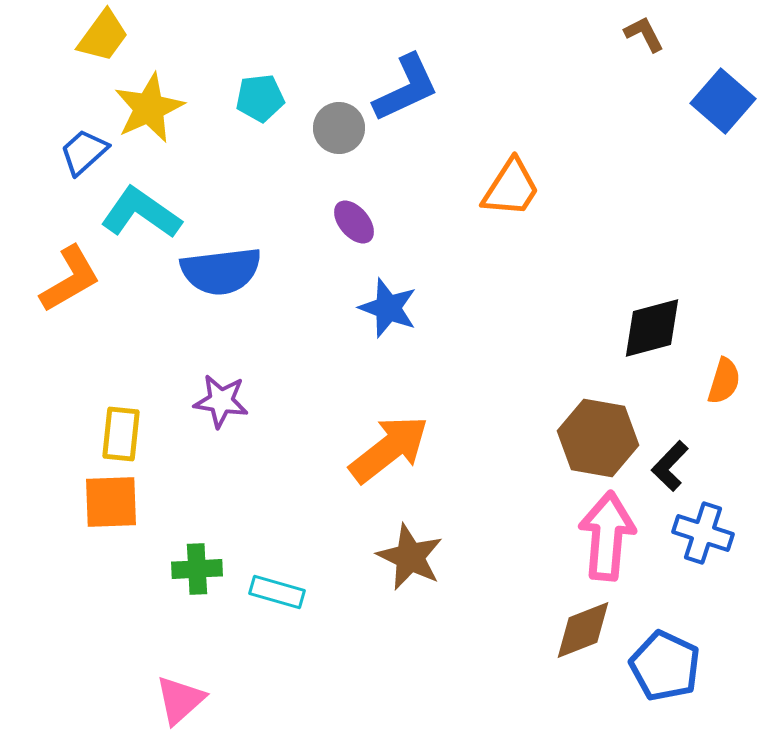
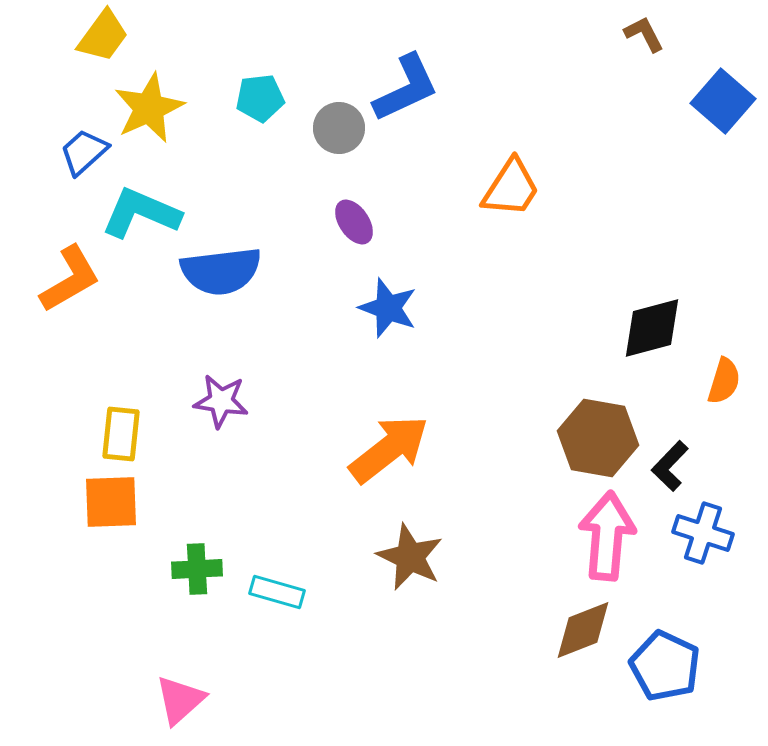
cyan L-shape: rotated 12 degrees counterclockwise
purple ellipse: rotated 6 degrees clockwise
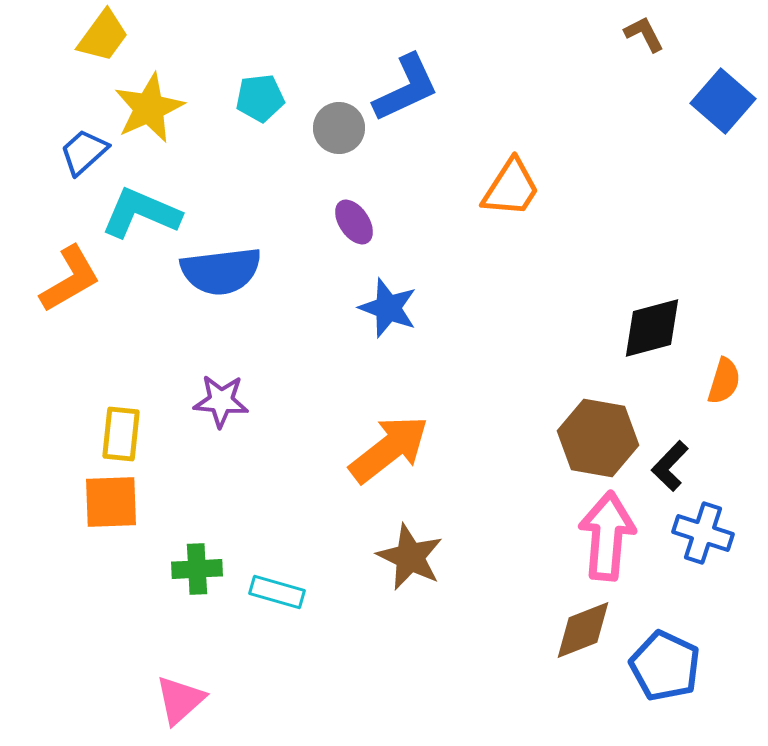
purple star: rotated 4 degrees counterclockwise
